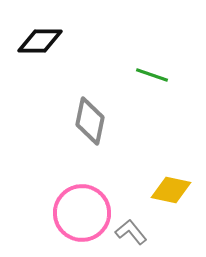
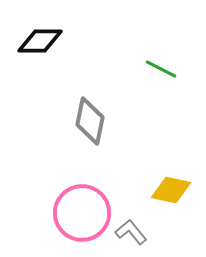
green line: moved 9 px right, 6 px up; rotated 8 degrees clockwise
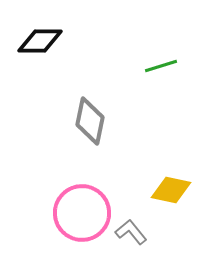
green line: moved 3 px up; rotated 44 degrees counterclockwise
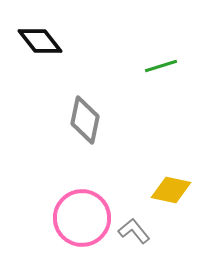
black diamond: rotated 51 degrees clockwise
gray diamond: moved 5 px left, 1 px up
pink circle: moved 5 px down
gray L-shape: moved 3 px right, 1 px up
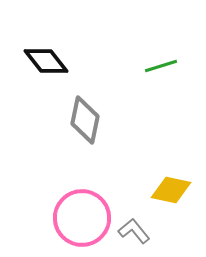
black diamond: moved 6 px right, 20 px down
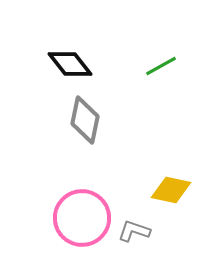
black diamond: moved 24 px right, 3 px down
green line: rotated 12 degrees counterclockwise
gray L-shape: rotated 32 degrees counterclockwise
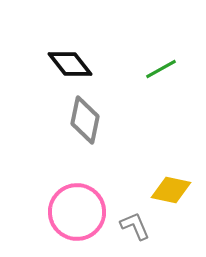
green line: moved 3 px down
pink circle: moved 5 px left, 6 px up
gray L-shape: moved 1 px right, 5 px up; rotated 48 degrees clockwise
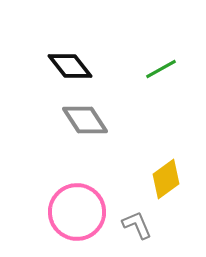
black diamond: moved 2 px down
gray diamond: rotated 45 degrees counterclockwise
yellow diamond: moved 5 px left, 11 px up; rotated 48 degrees counterclockwise
gray L-shape: moved 2 px right, 1 px up
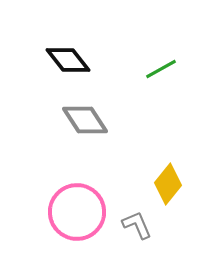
black diamond: moved 2 px left, 6 px up
yellow diamond: moved 2 px right, 5 px down; rotated 15 degrees counterclockwise
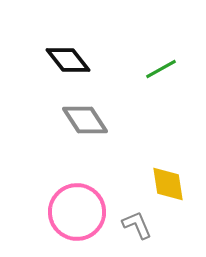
yellow diamond: rotated 48 degrees counterclockwise
